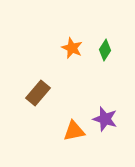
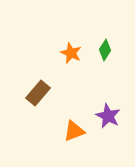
orange star: moved 1 px left, 5 px down
purple star: moved 3 px right, 3 px up; rotated 10 degrees clockwise
orange triangle: rotated 10 degrees counterclockwise
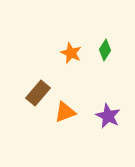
orange triangle: moved 9 px left, 19 px up
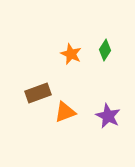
orange star: moved 1 px down
brown rectangle: rotated 30 degrees clockwise
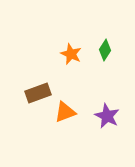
purple star: moved 1 px left
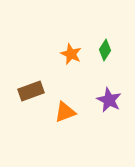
brown rectangle: moved 7 px left, 2 px up
purple star: moved 2 px right, 16 px up
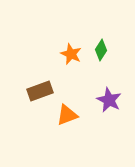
green diamond: moved 4 px left
brown rectangle: moved 9 px right
orange triangle: moved 2 px right, 3 px down
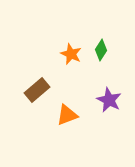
brown rectangle: moved 3 px left, 1 px up; rotated 20 degrees counterclockwise
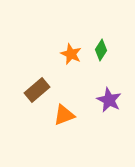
orange triangle: moved 3 px left
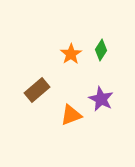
orange star: rotated 15 degrees clockwise
purple star: moved 8 px left, 1 px up
orange triangle: moved 7 px right
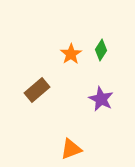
orange triangle: moved 34 px down
